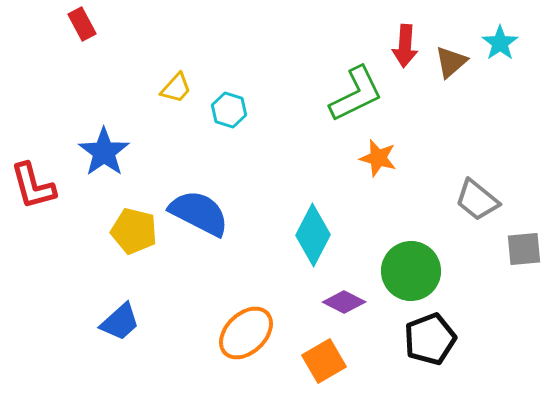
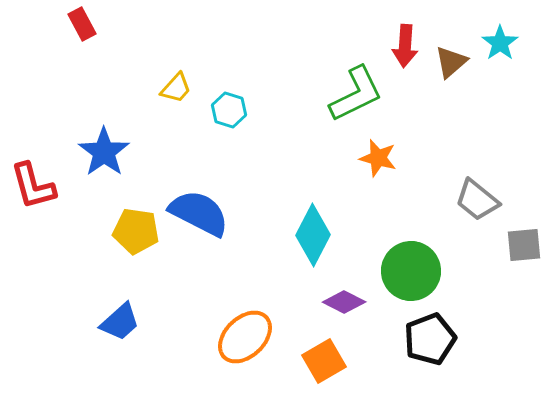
yellow pentagon: moved 2 px right; rotated 6 degrees counterclockwise
gray square: moved 4 px up
orange ellipse: moved 1 px left, 4 px down
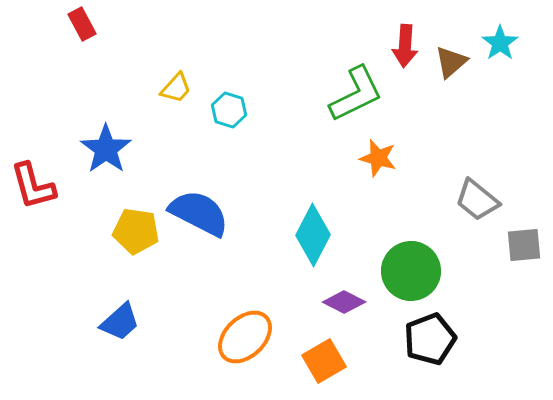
blue star: moved 2 px right, 3 px up
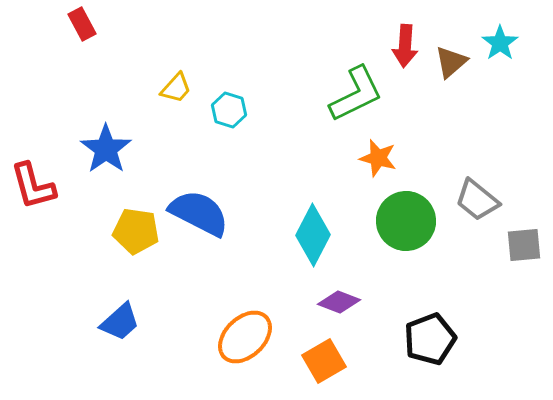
green circle: moved 5 px left, 50 px up
purple diamond: moved 5 px left; rotated 6 degrees counterclockwise
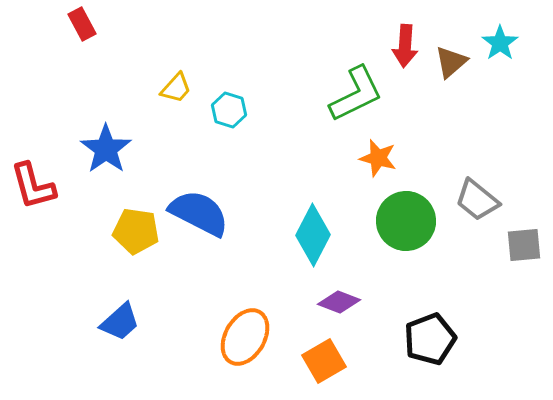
orange ellipse: rotated 16 degrees counterclockwise
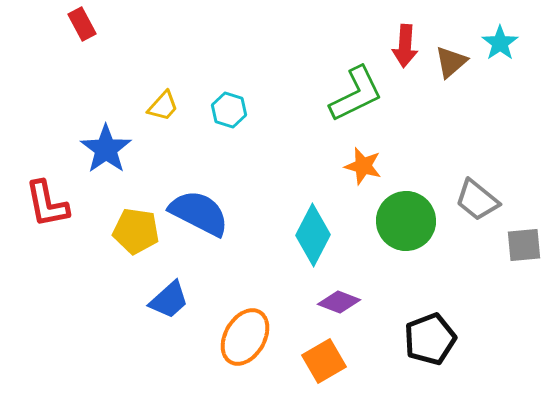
yellow trapezoid: moved 13 px left, 18 px down
orange star: moved 15 px left, 8 px down
red L-shape: moved 14 px right, 18 px down; rotated 4 degrees clockwise
blue trapezoid: moved 49 px right, 22 px up
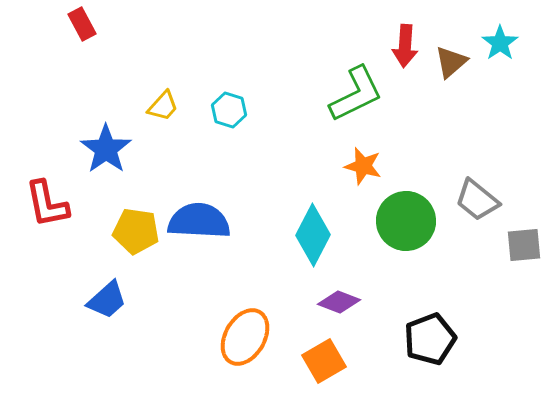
blue semicircle: moved 8 px down; rotated 24 degrees counterclockwise
blue trapezoid: moved 62 px left
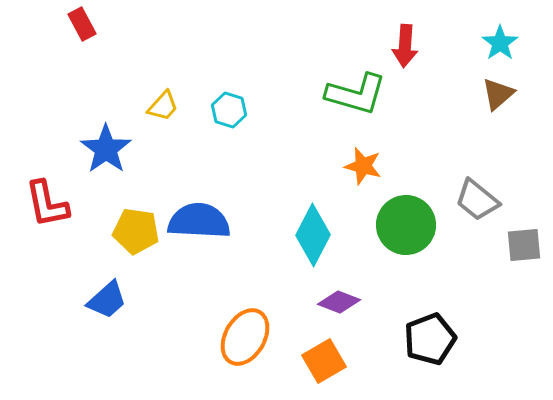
brown triangle: moved 47 px right, 32 px down
green L-shape: rotated 42 degrees clockwise
green circle: moved 4 px down
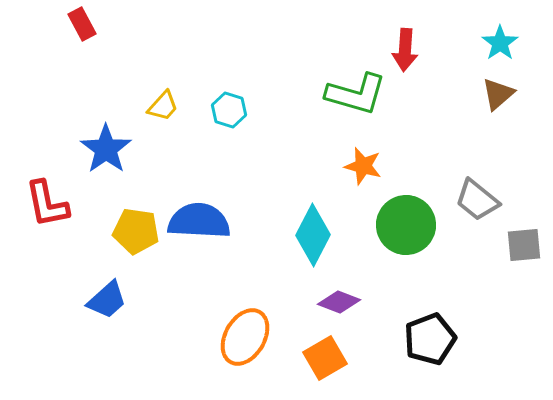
red arrow: moved 4 px down
orange square: moved 1 px right, 3 px up
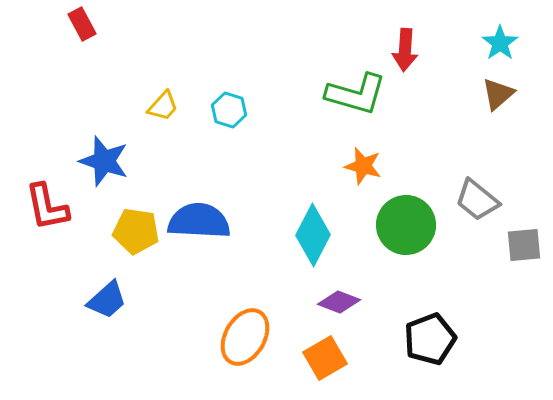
blue star: moved 2 px left, 12 px down; rotated 18 degrees counterclockwise
red L-shape: moved 3 px down
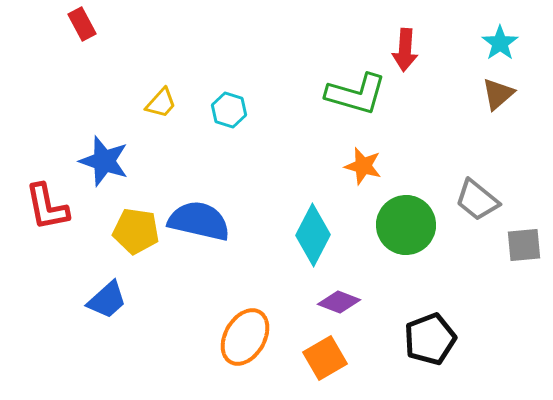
yellow trapezoid: moved 2 px left, 3 px up
blue semicircle: rotated 10 degrees clockwise
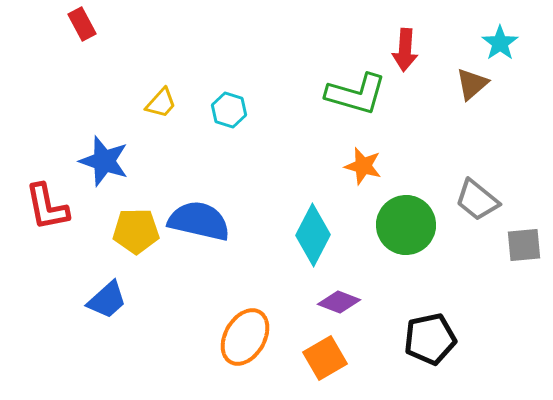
brown triangle: moved 26 px left, 10 px up
yellow pentagon: rotated 9 degrees counterclockwise
black pentagon: rotated 9 degrees clockwise
